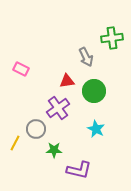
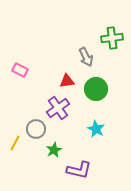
pink rectangle: moved 1 px left, 1 px down
green circle: moved 2 px right, 2 px up
green star: rotated 28 degrees counterclockwise
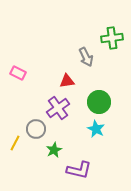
pink rectangle: moved 2 px left, 3 px down
green circle: moved 3 px right, 13 px down
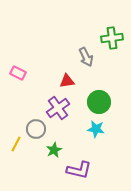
cyan star: rotated 18 degrees counterclockwise
yellow line: moved 1 px right, 1 px down
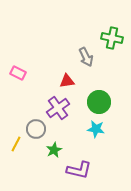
green cross: rotated 20 degrees clockwise
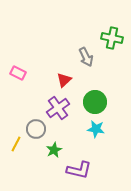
red triangle: moved 3 px left, 1 px up; rotated 35 degrees counterclockwise
green circle: moved 4 px left
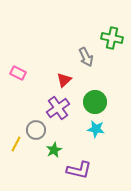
gray circle: moved 1 px down
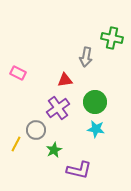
gray arrow: rotated 36 degrees clockwise
red triangle: moved 1 px right; rotated 35 degrees clockwise
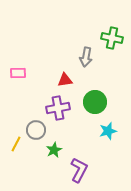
pink rectangle: rotated 28 degrees counterclockwise
purple cross: rotated 25 degrees clockwise
cyan star: moved 12 px right, 2 px down; rotated 24 degrees counterclockwise
purple L-shape: rotated 75 degrees counterclockwise
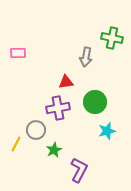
pink rectangle: moved 20 px up
red triangle: moved 1 px right, 2 px down
cyan star: moved 1 px left
